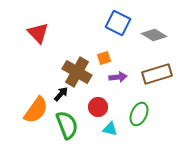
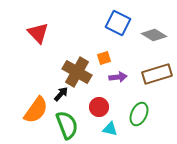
red circle: moved 1 px right
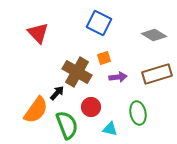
blue square: moved 19 px left
black arrow: moved 4 px left, 1 px up
red circle: moved 8 px left
green ellipse: moved 1 px left, 1 px up; rotated 35 degrees counterclockwise
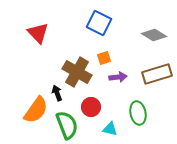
black arrow: rotated 63 degrees counterclockwise
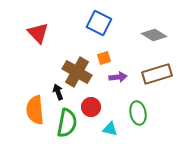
black arrow: moved 1 px right, 1 px up
orange semicircle: moved 1 px left; rotated 140 degrees clockwise
green semicircle: moved 2 px up; rotated 32 degrees clockwise
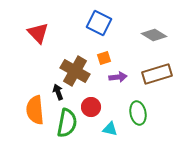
brown cross: moved 2 px left, 1 px up
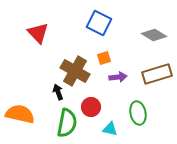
orange semicircle: moved 15 px left, 4 px down; rotated 108 degrees clockwise
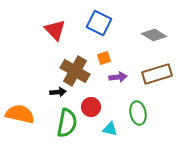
red triangle: moved 17 px right, 3 px up
black arrow: rotated 105 degrees clockwise
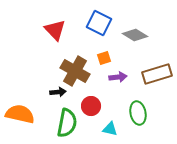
gray diamond: moved 19 px left
red circle: moved 1 px up
